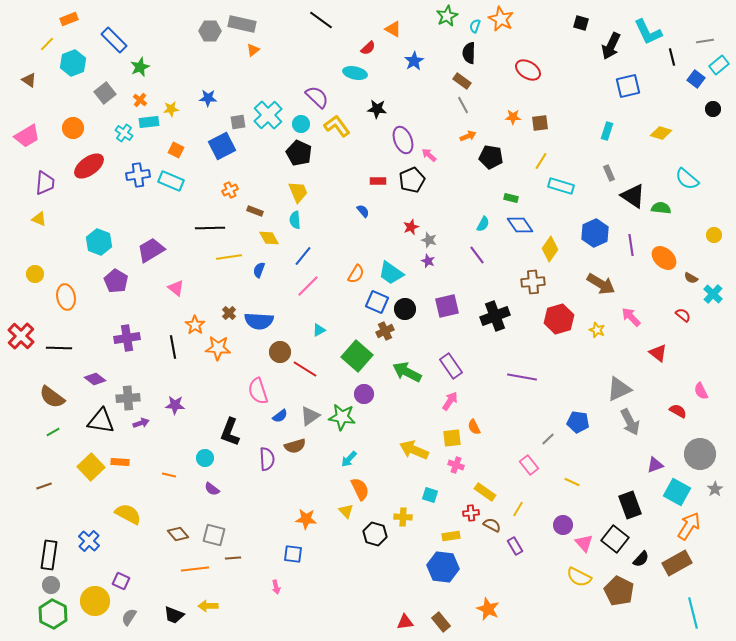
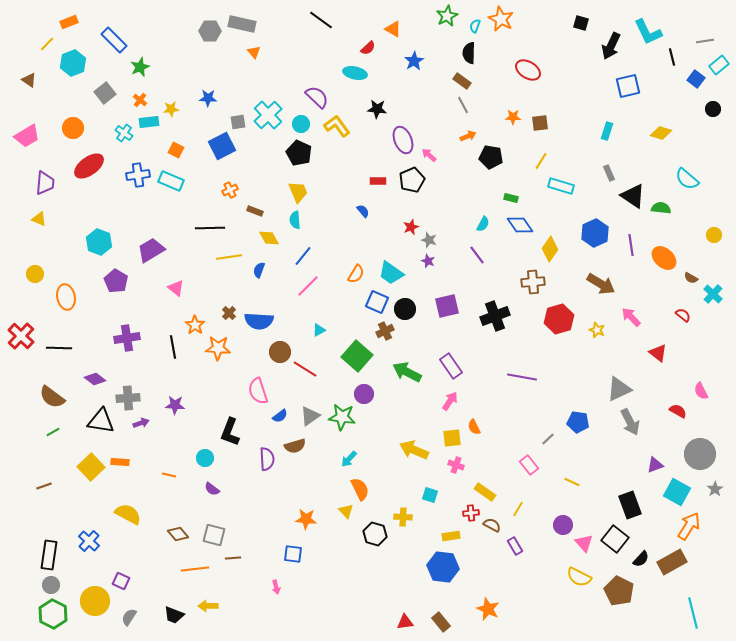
orange rectangle at (69, 19): moved 3 px down
orange triangle at (253, 50): moved 1 px right, 2 px down; rotated 32 degrees counterclockwise
brown rectangle at (677, 563): moved 5 px left, 1 px up
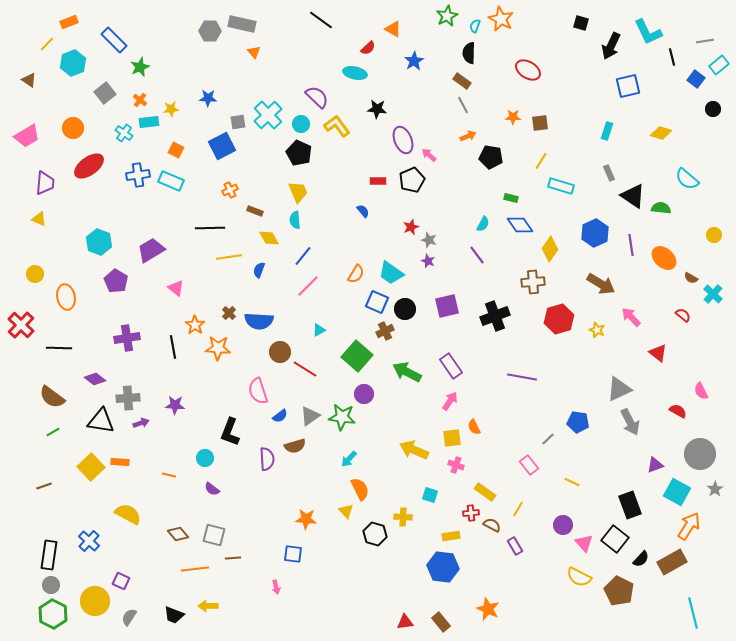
red cross at (21, 336): moved 11 px up
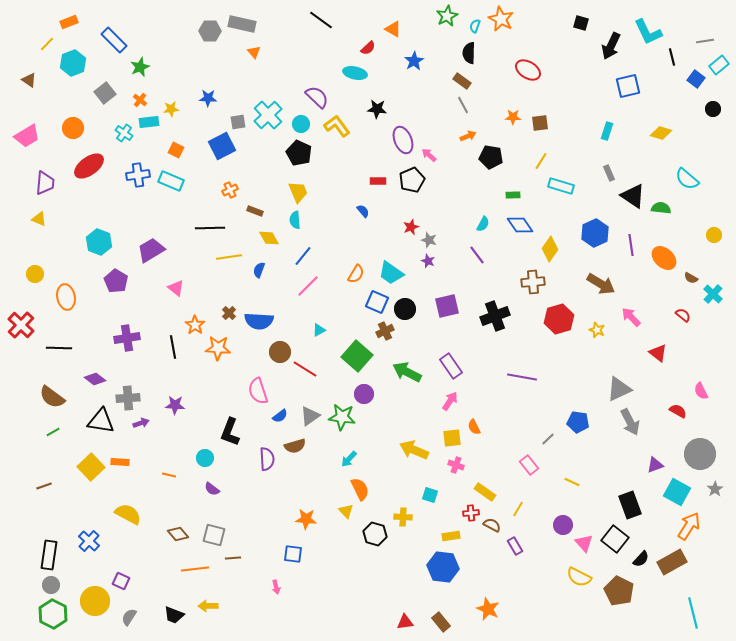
green rectangle at (511, 198): moved 2 px right, 3 px up; rotated 16 degrees counterclockwise
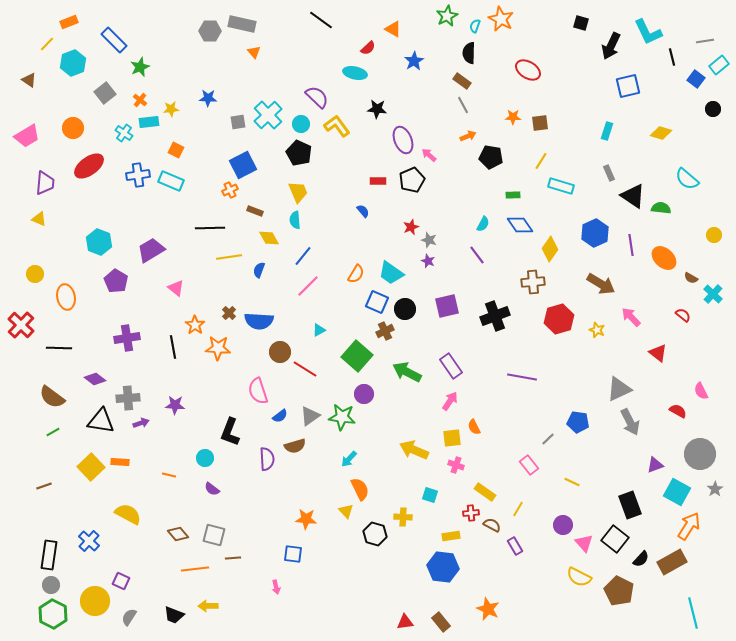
blue square at (222, 146): moved 21 px right, 19 px down
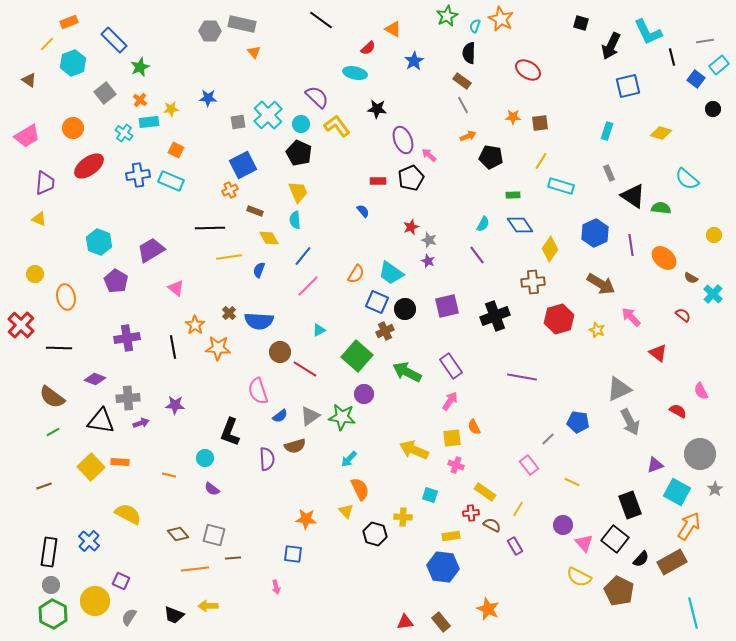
black pentagon at (412, 180): moved 1 px left, 2 px up
purple diamond at (95, 379): rotated 15 degrees counterclockwise
black rectangle at (49, 555): moved 3 px up
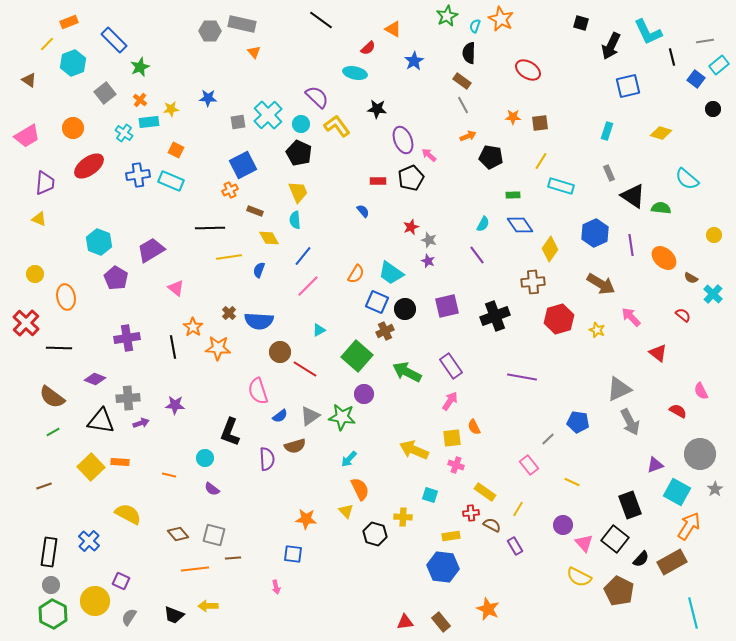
purple pentagon at (116, 281): moved 3 px up
red cross at (21, 325): moved 5 px right, 2 px up
orange star at (195, 325): moved 2 px left, 2 px down
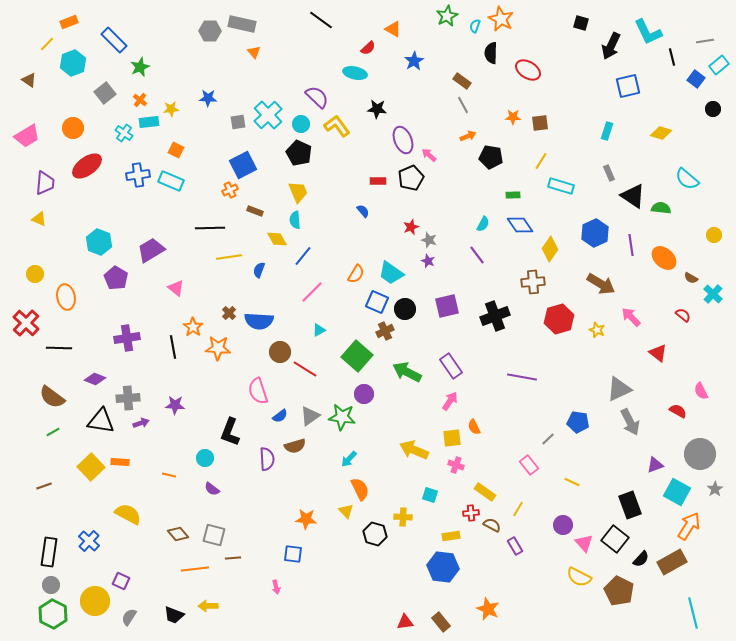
black semicircle at (469, 53): moved 22 px right
red ellipse at (89, 166): moved 2 px left
yellow diamond at (269, 238): moved 8 px right, 1 px down
pink line at (308, 286): moved 4 px right, 6 px down
